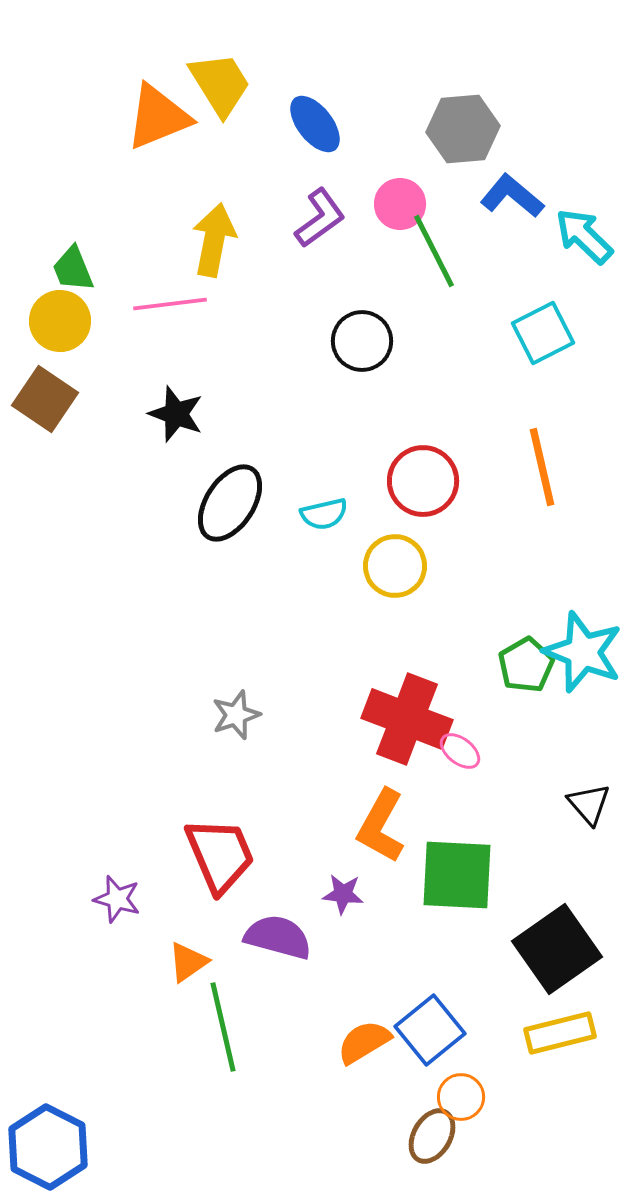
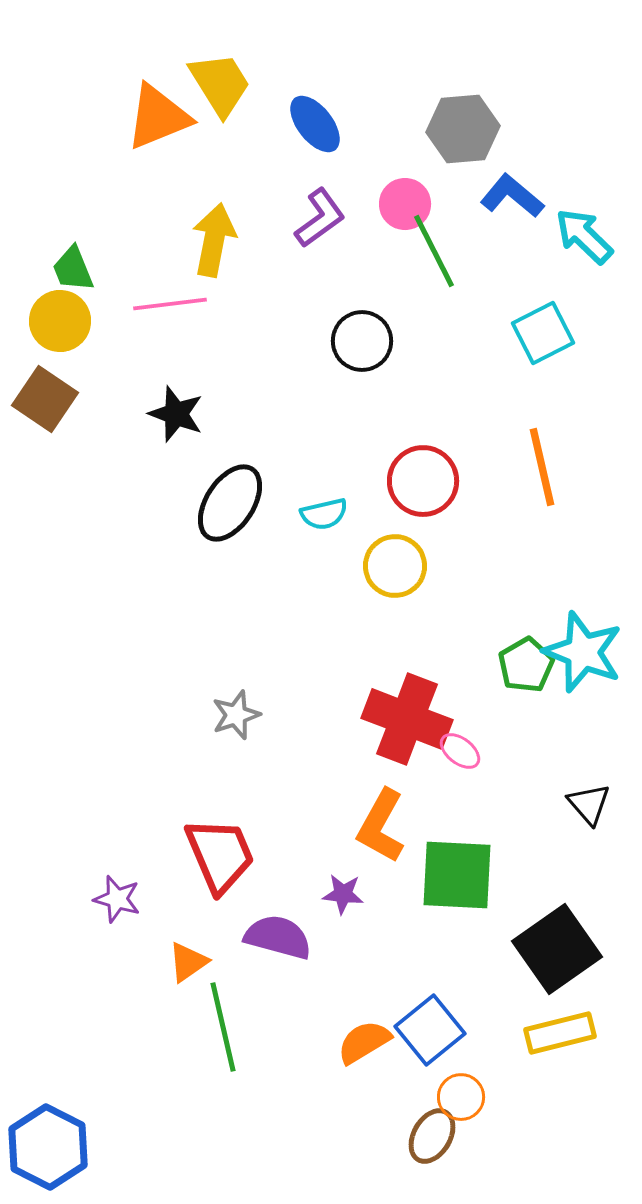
pink circle at (400, 204): moved 5 px right
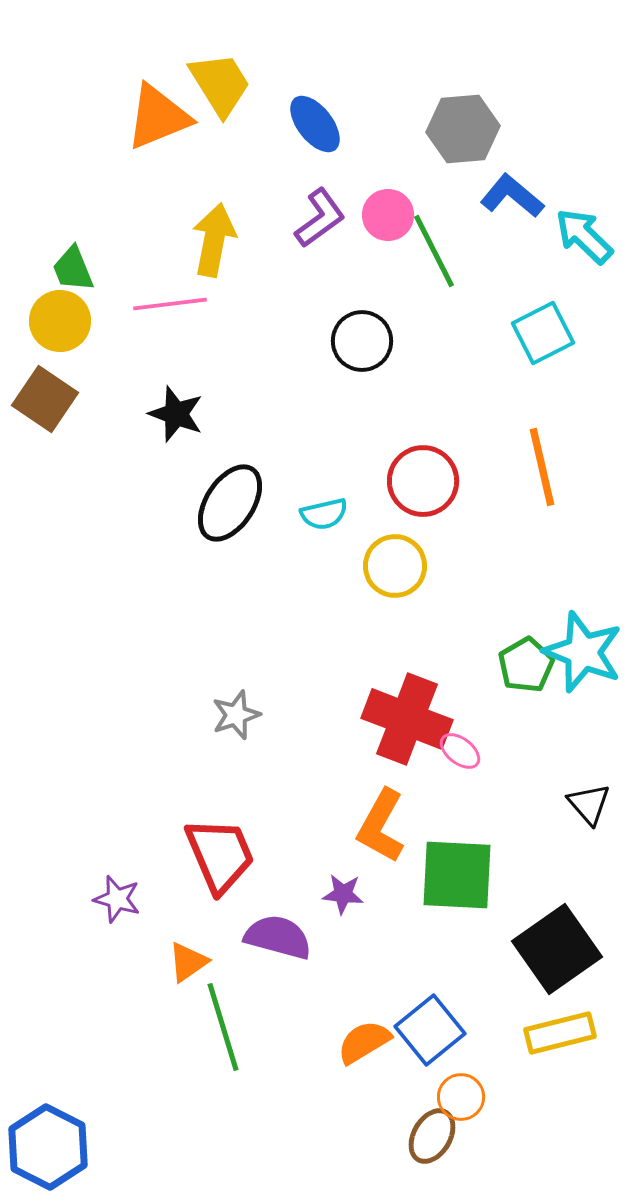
pink circle at (405, 204): moved 17 px left, 11 px down
green line at (223, 1027): rotated 4 degrees counterclockwise
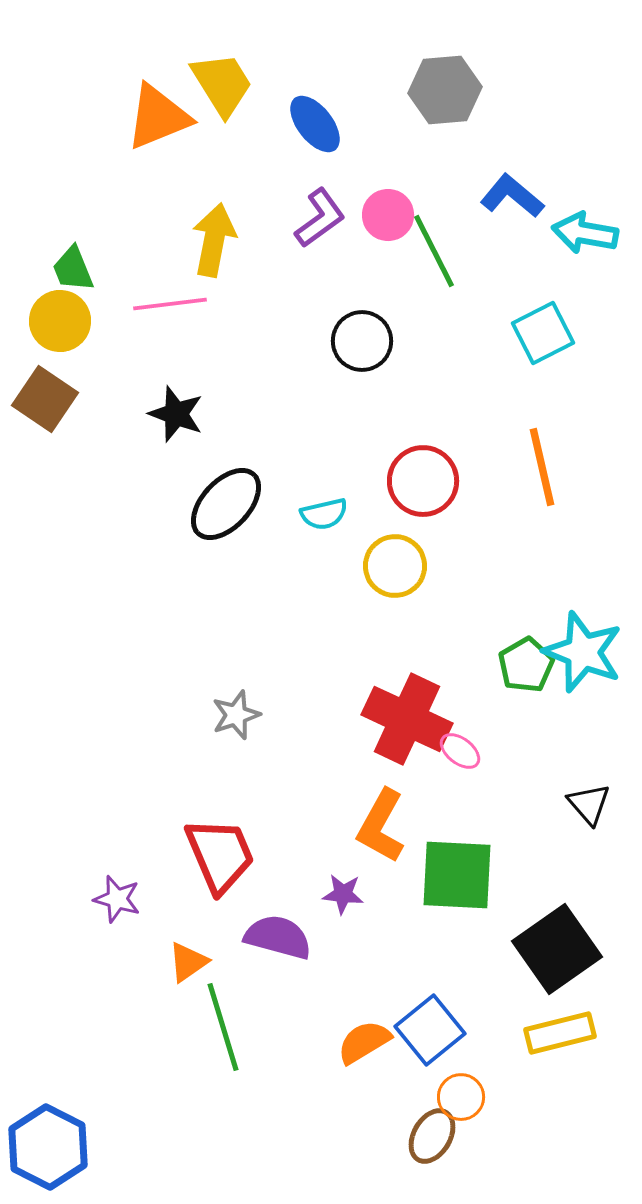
yellow trapezoid at (220, 84): moved 2 px right
gray hexagon at (463, 129): moved 18 px left, 39 px up
cyan arrow at (584, 236): moved 1 px right, 3 px up; rotated 34 degrees counterclockwise
black ellipse at (230, 503): moved 4 px left, 1 px down; rotated 10 degrees clockwise
red cross at (407, 719): rotated 4 degrees clockwise
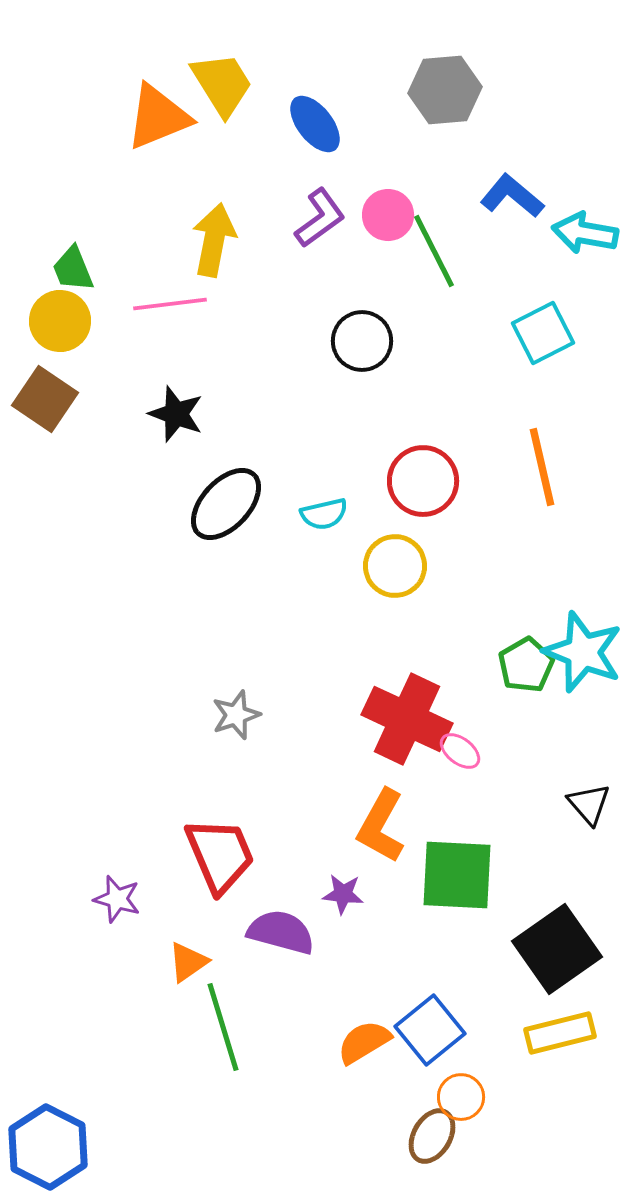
purple semicircle at (278, 937): moved 3 px right, 5 px up
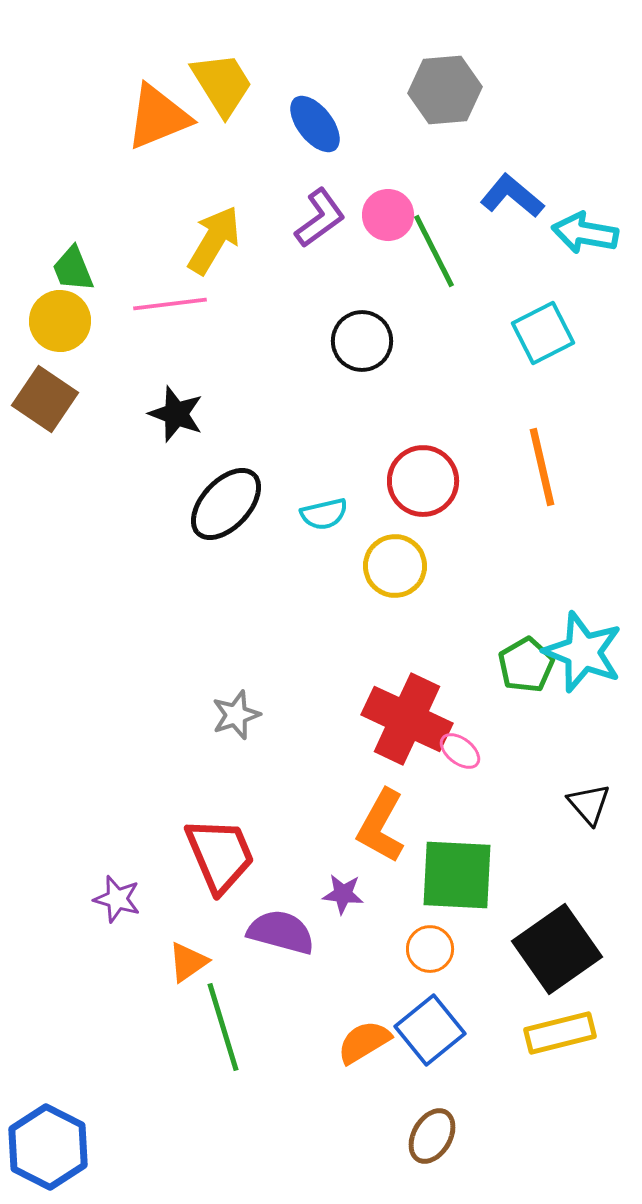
yellow arrow at (214, 240): rotated 20 degrees clockwise
orange circle at (461, 1097): moved 31 px left, 148 px up
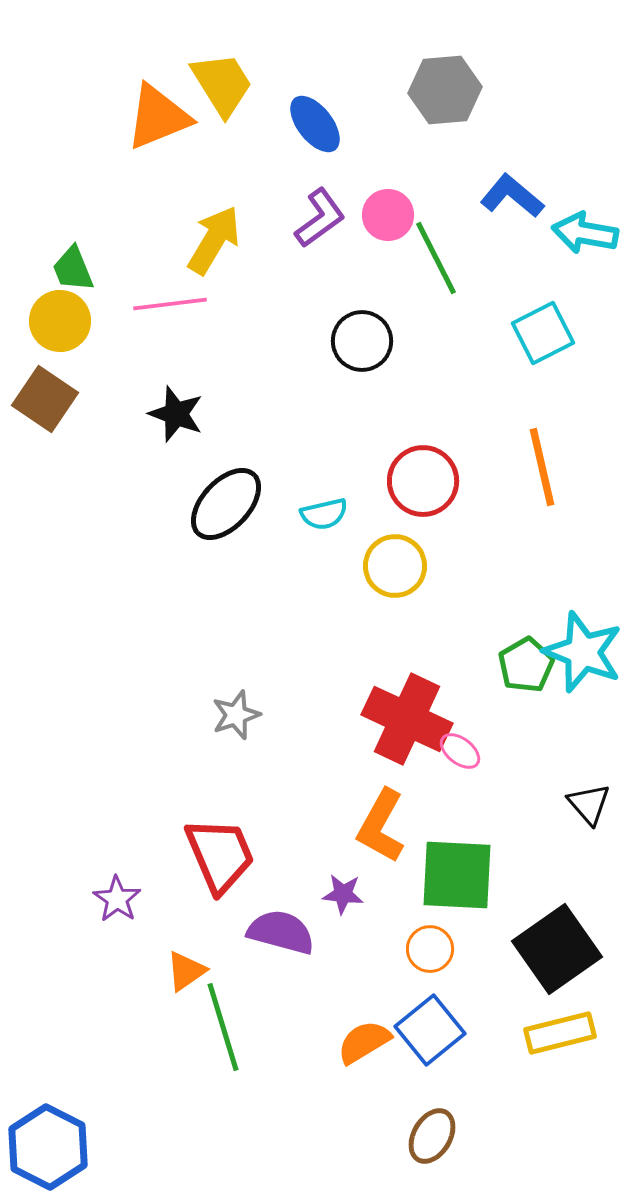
green line at (434, 251): moved 2 px right, 7 px down
purple star at (117, 899): rotated 18 degrees clockwise
orange triangle at (188, 962): moved 2 px left, 9 px down
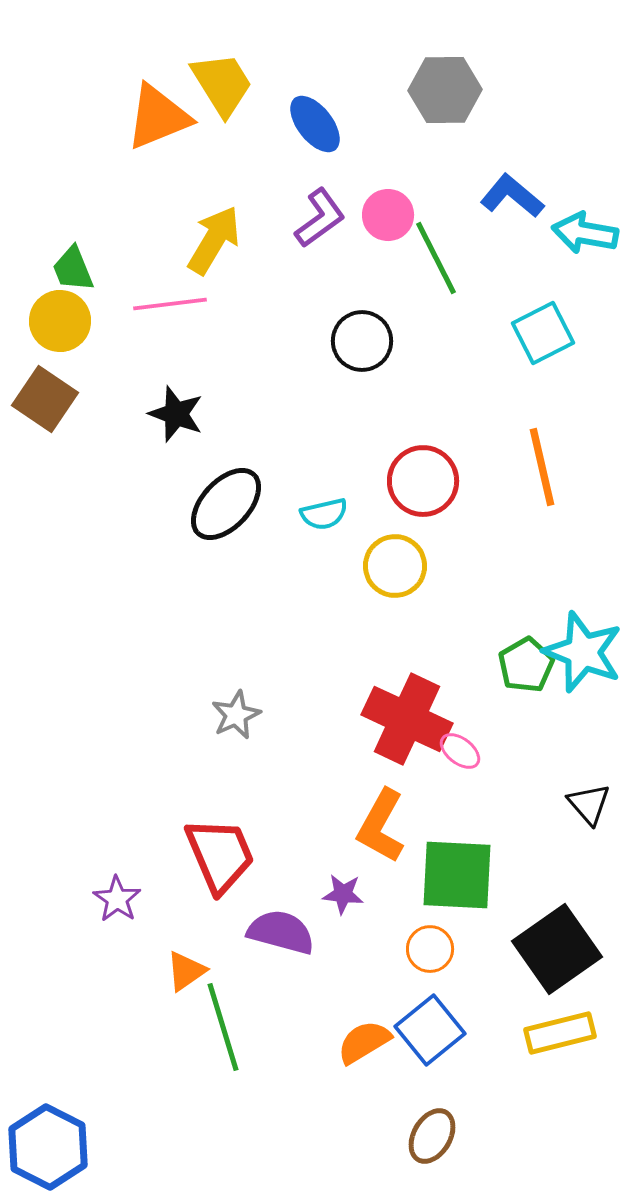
gray hexagon at (445, 90): rotated 4 degrees clockwise
gray star at (236, 715): rotated 6 degrees counterclockwise
